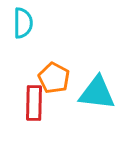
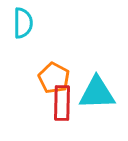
cyan triangle: rotated 9 degrees counterclockwise
red rectangle: moved 28 px right
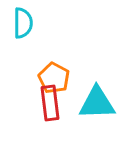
cyan triangle: moved 10 px down
red rectangle: moved 12 px left; rotated 8 degrees counterclockwise
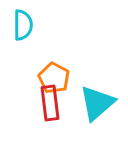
cyan semicircle: moved 2 px down
cyan triangle: rotated 39 degrees counterclockwise
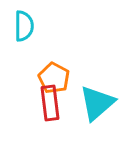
cyan semicircle: moved 1 px right, 1 px down
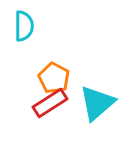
red rectangle: rotated 64 degrees clockwise
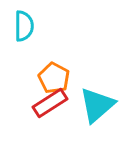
cyan triangle: moved 2 px down
